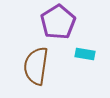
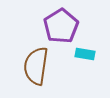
purple pentagon: moved 3 px right, 4 px down
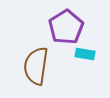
purple pentagon: moved 5 px right, 1 px down
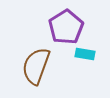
brown semicircle: rotated 12 degrees clockwise
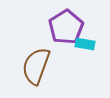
cyan rectangle: moved 10 px up
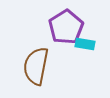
brown semicircle: rotated 9 degrees counterclockwise
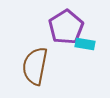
brown semicircle: moved 1 px left
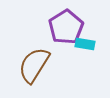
brown semicircle: moved 1 px left, 1 px up; rotated 21 degrees clockwise
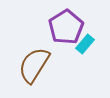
cyan rectangle: rotated 60 degrees counterclockwise
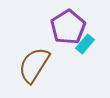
purple pentagon: moved 2 px right
